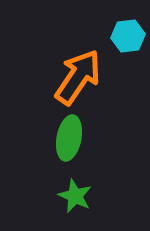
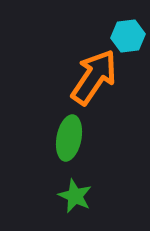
orange arrow: moved 16 px right
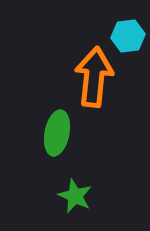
orange arrow: rotated 28 degrees counterclockwise
green ellipse: moved 12 px left, 5 px up
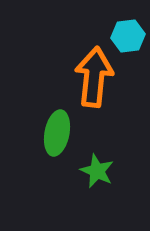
green star: moved 22 px right, 25 px up
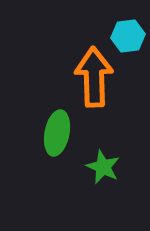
orange arrow: rotated 8 degrees counterclockwise
green star: moved 6 px right, 4 px up
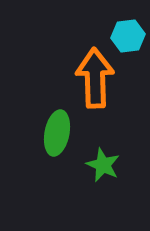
orange arrow: moved 1 px right, 1 px down
green star: moved 2 px up
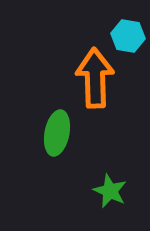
cyan hexagon: rotated 16 degrees clockwise
green star: moved 7 px right, 26 px down
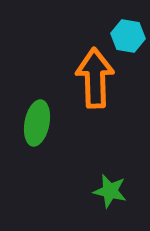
green ellipse: moved 20 px left, 10 px up
green star: rotated 12 degrees counterclockwise
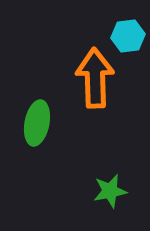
cyan hexagon: rotated 16 degrees counterclockwise
green star: rotated 24 degrees counterclockwise
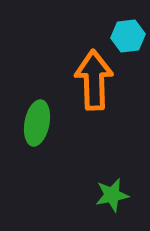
orange arrow: moved 1 px left, 2 px down
green star: moved 2 px right, 4 px down
